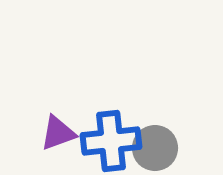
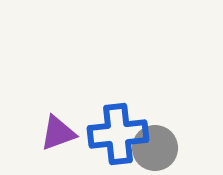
blue cross: moved 7 px right, 7 px up
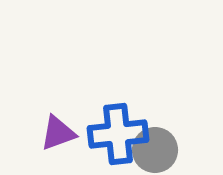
gray circle: moved 2 px down
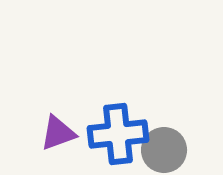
gray circle: moved 9 px right
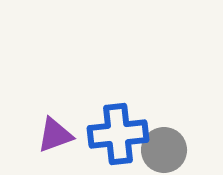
purple triangle: moved 3 px left, 2 px down
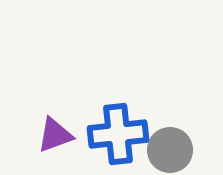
gray circle: moved 6 px right
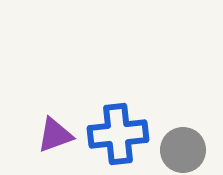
gray circle: moved 13 px right
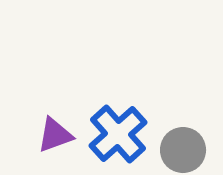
blue cross: rotated 36 degrees counterclockwise
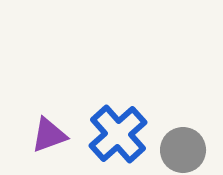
purple triangle: moved 6 px left
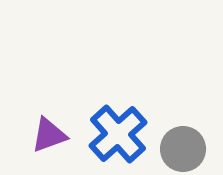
gray circle: moved 1 px up
